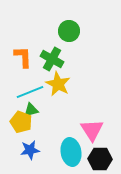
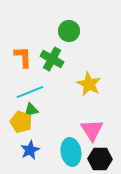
yellow star: moved 31 px right
blue star: rotated 18 degrees counterclockwise
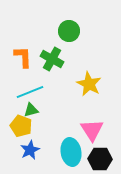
yellow pentagon: moved 4 px down
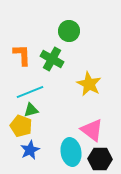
orange L-shape: moved 1 px left, 2 px up
pink triangle: rotated 20 degrees counterclockwise
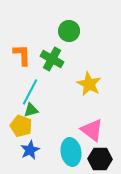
cyan line: rotated 40 degrees counterclockwise
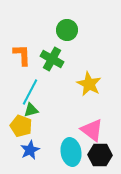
green circle: moved 2 px left, 1 px up
black hexagon: moved 4 px up
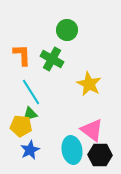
cyan line: moved 1 px right; rotated 60 degrees counterclockwise
green triangle: moved 1 px left, 4 px down
yellow pentagon: rotated 15 degrees counterclockwise
cyan ellipse: moved 1 px right, 2 px up
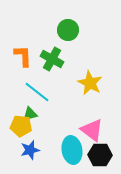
green circle: moved 1 px right
orange L-shape: moved 1 px right, 1 px down
yellow star: moved 1 px right, 1 px up
cyan line: moved 6 px right; rotated 20 degrees counterclockwise
blue star: rotated 12 degrees clockwise
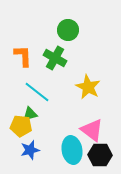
green cross: moved 3 px right, 1 px up
yellow star: moved 2 px left, 4 px down
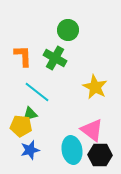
yellow star: moved 7 px right
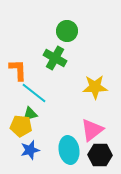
green circle: moved 1 px left, 1 px down
orange L-shape: moved 5 px left, 14 px down
yellow star: rotated 30 degrees counterclockwise
cyan line: moved 3 px left, 1 px down
pink triangle: rotated 45 degrees clockwise
cyan ellipse: moved 3 px left
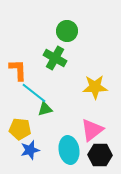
green triangle: moved 15 px right, 5 px up
yellow pentagon: moved 1 px left, 3 px down
